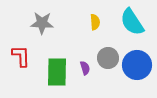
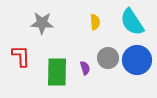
blue circle: moved 5 px up
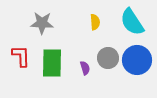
green rectangle: moved 5 px left, 9 px up
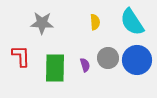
green rectangle: moved 3 px right, 5 px down
purple semicircle: moved 3 px up
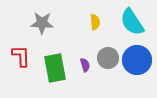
green rectangle: rotated 12 degrees counterclockwise
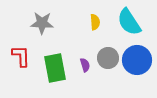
cyan semicircle: moved 3 px left
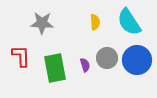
gray circle: moved 1 px left
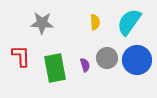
cyan semicircle: rotated 68 degrees clockwise
